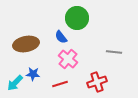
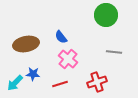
green circle: moved 29 px right, 3 px up
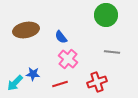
brown ellipse: moved 14 px up
gray line: moved 2 px left
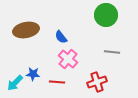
red line: moved 3 px left, 2 px up; rotated 21 degrees clockwise
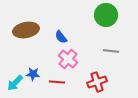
gray line: moved 1 px left, 1 px up
